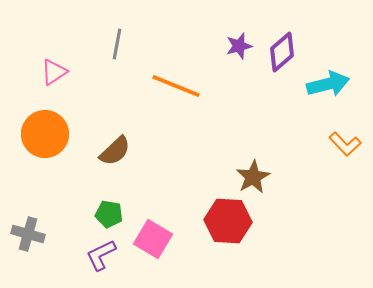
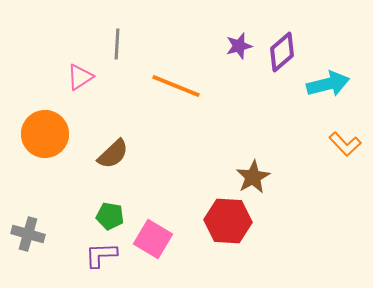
gray line: rotated 8 degrees counterclockwise
pink triangle: moved 26 px right, 5 px down
brown semicircle: moved 2 px left, 3 px down
green pentagon: moved 1 px right, 2 px down
purple L-shape: rotated 24 degrees clockwise
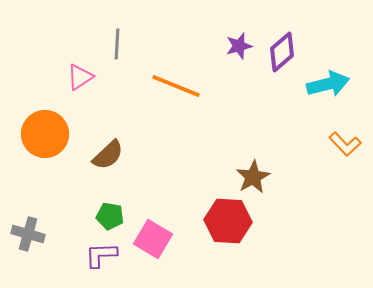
brown semicircle: moved 5 px left, 1 px down
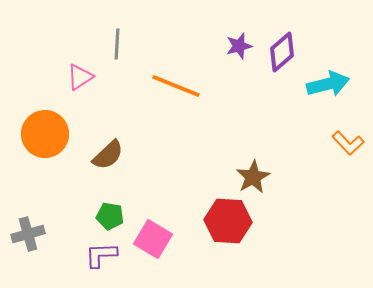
orange L-shape: moved 3 px right, 1 px up
gray cross: rotated 32 degrees counterclockwise
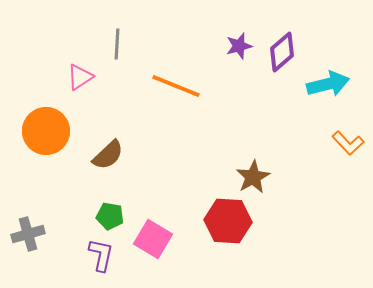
orange circle: moved 1 px right, 3 px up
purple L-shape: rotated 104 degrees clockwise
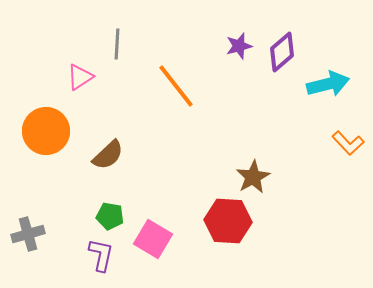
orange line: rotated 30 degrees clockwise
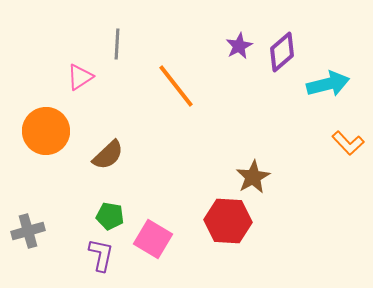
purple star: rotated 12 degrees counterclockwise
gray cross: moved 3 px up
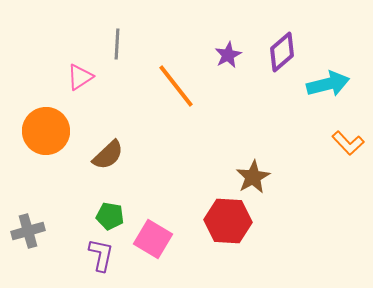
purple star: moved 11 px left, 9 px down
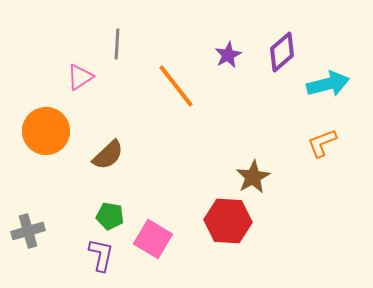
orange L-shape: moved 26 px left; rotated 112 degrees clockwise
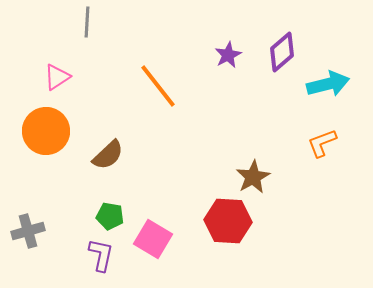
gray line: moved 30 px left, 22 px up
pink triangle: moved 23 px left
orange line: moved 18 px left
